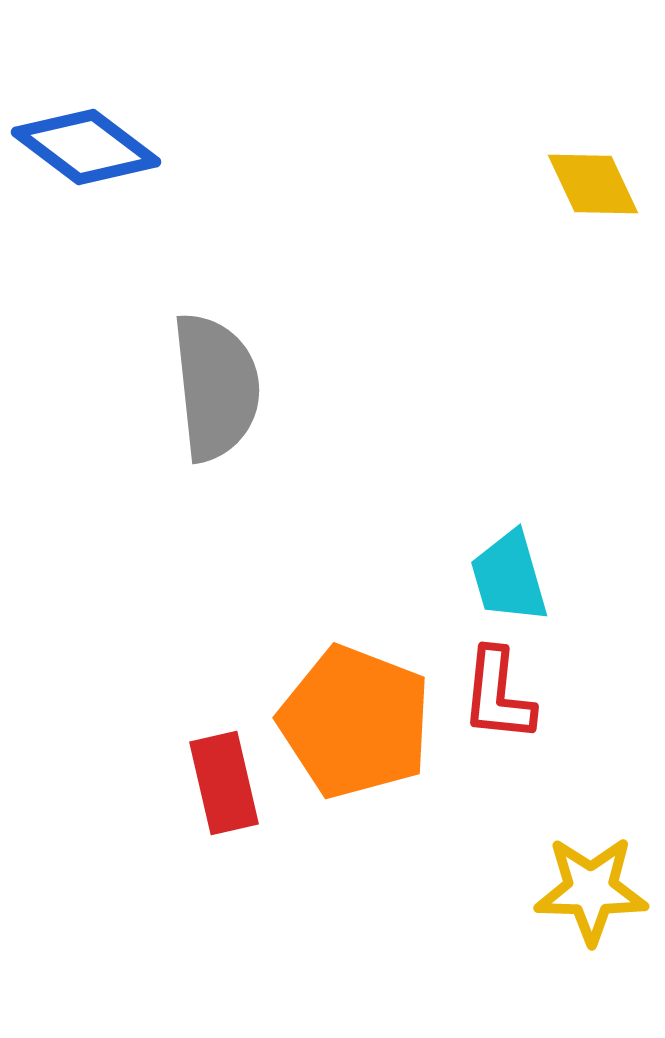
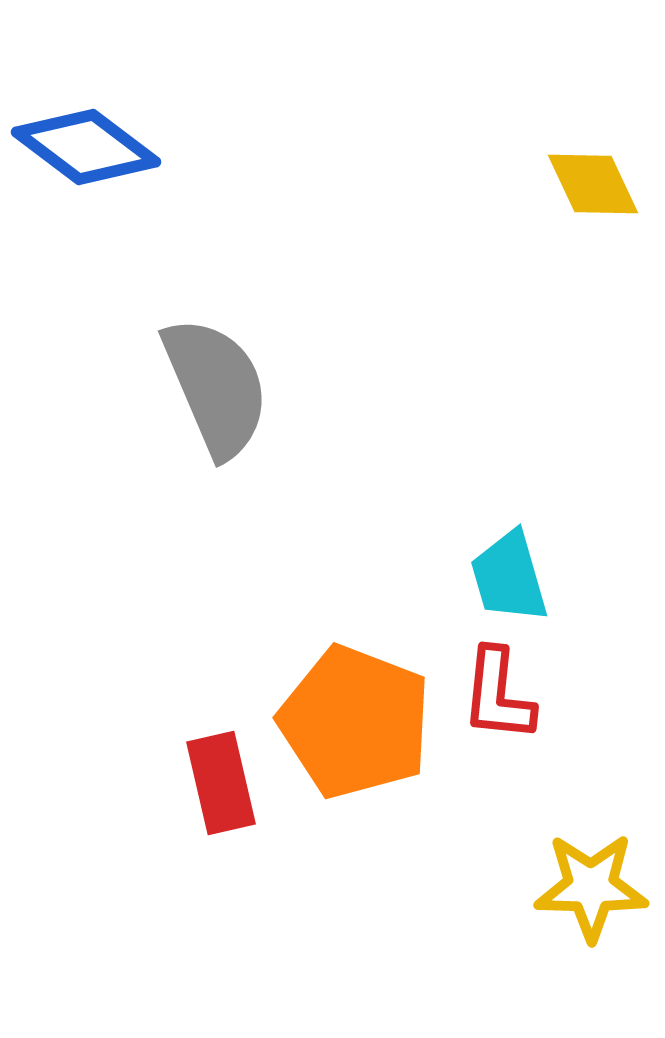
gray semicircle: rotated 17 degrees counterclockwise
red rectangle: moved 3 px left
yellow star: moved 3 px up
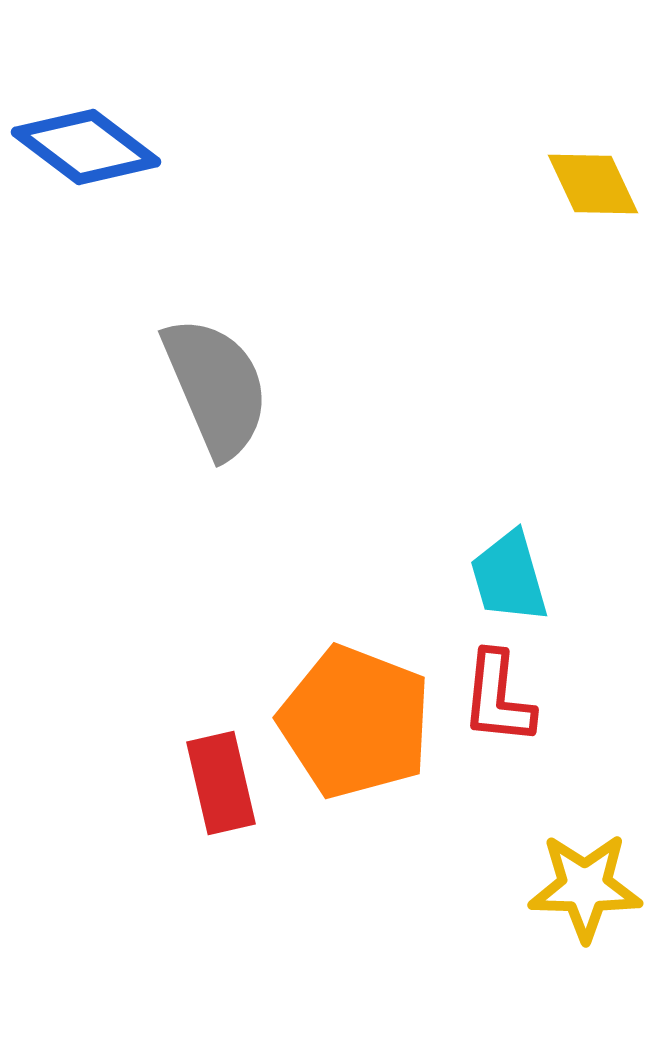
red L-shape: moved 3 px down
yellow star: moved 6 px left
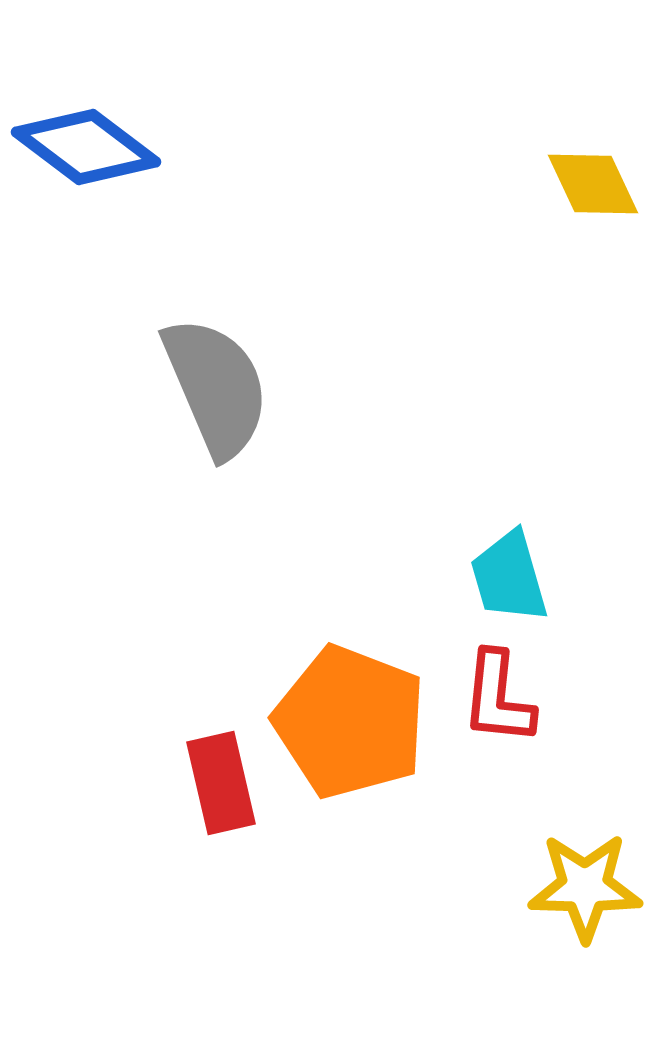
orange pentagon: moved 5 px left
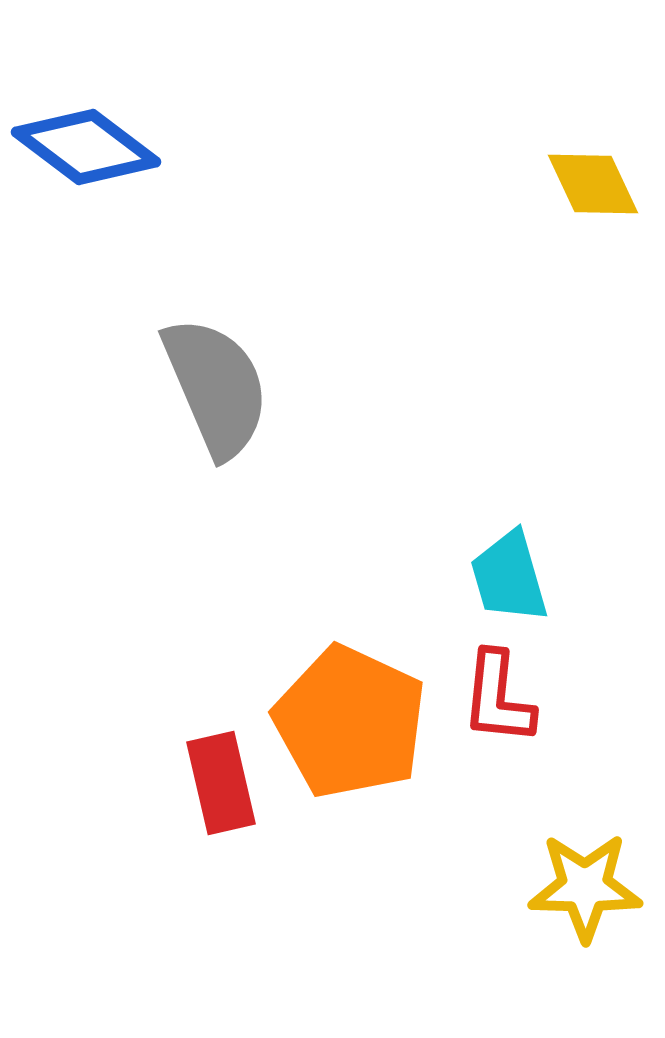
orange pentagon: rotated 4 degrees clockwise
